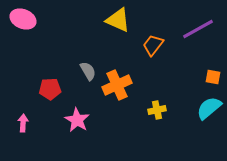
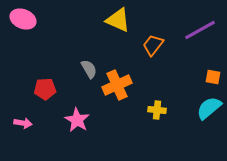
purple line: moved 2 px right, 1 px down
gray semicircle: moved 1 px right, 2 px up
red pentagon: moved 5 px left
yellow cross: rotated 18 degrees clockwise
pink arrow: rotated 96 degrees clockwise
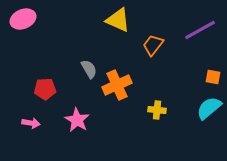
pink ellipse: rotated 45 degrees counterclockwise
pink arrow: moved 8 px right
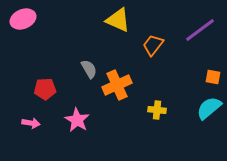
purple line: rotated 8 degrees counterclockwise
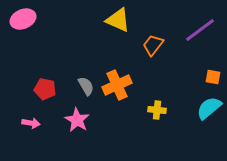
gray semicircle: moved 3 px left, 17 px down
red pentagon: rotated 15 degrees clockwise
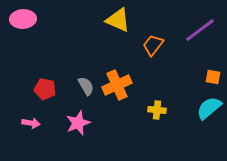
pink ellipse: rotated 20 degrees clockwise
pink star: moved 1 px right, 3 px down; rotated 20 degrees clockwise
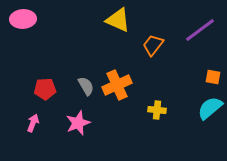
red pentagon: rotated 15 degrees counterclockwise
cyan semicircle: moved 1 px right
pink arrow: moved 2 px right; rotated 78 degrees counterclockwise
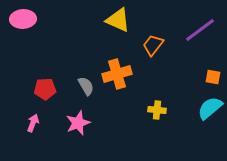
orange cross: moved 11 px up; rotated 8 degrees clockwise
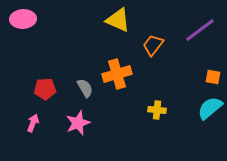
gray semicircle: moved 1 px left, 2 px down
